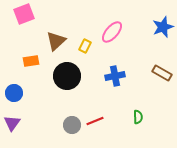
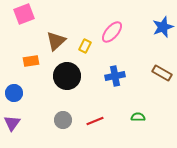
green semicircle: rotated 88 degrees counterclockwise
gray circle: moved 9 px left, 5 px up
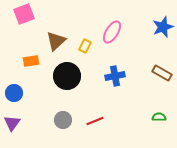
pink ellipse: rotated 10 degrees counterclockwise
green semicircle: moved 21 px right
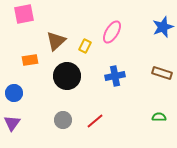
pink square: rotated 10 degrees clockwise
orange rectangle: moved 1 px left, 1 px up
brown rectangle: rotated 12 degrees counterclockwise
red line: rotated 18 degrees counterclockwise
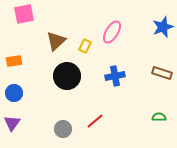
orange rectangle: moved 16 px left, 1 px down
gray circle: moved 9 px down
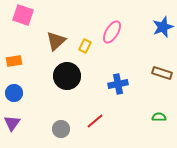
pink square: moved 1 px left, 1 px down; rotated 30 degrees clockwise
blue cross: moved 3 px right, 8 px down
gray circle: moved 2 px left
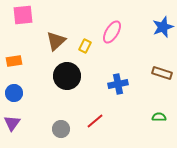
pink square: rotated 25 degrees counterclockwise
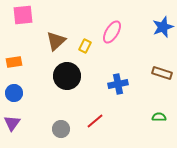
orange rectangle: moved 1 px down
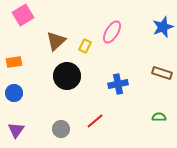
pink square: rotated 25 degrees counterclockwise
purple triangle: moved 4 px right, 7 px down
